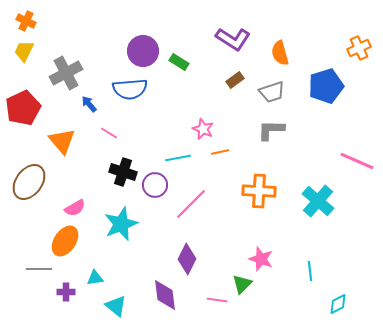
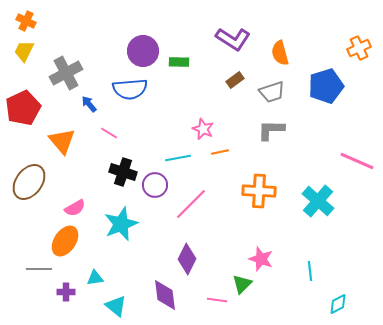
green rectangle at (179, 62): rotated 30 degrees counterclockwise
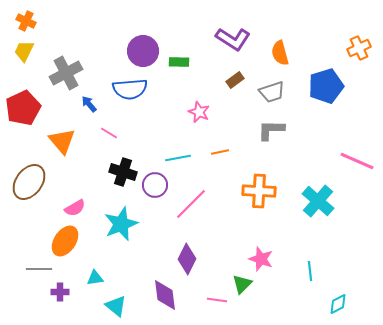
pink star at (203, 129): moved 4 px left, 17 px up
purple cross at (66, 292): moved 6 px left
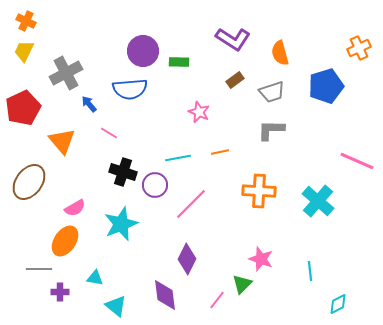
cyan triangle at (95, 278): rotated 18 degrees clockwise
pink line at (217, 300): rotated 60 degrees counterclockwise
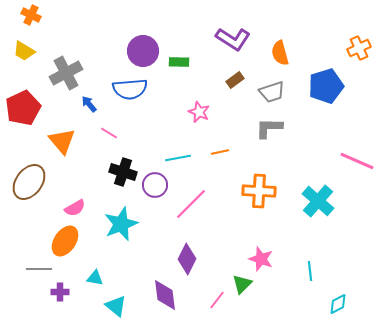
orange cross at (26, 21): moved 5 px right, 6 px up
yellow trapezoid at (24, 51): rotated 85 degrees counterclockwise
gray L-shape at (271, 130): moved 2 px left, 2 px up
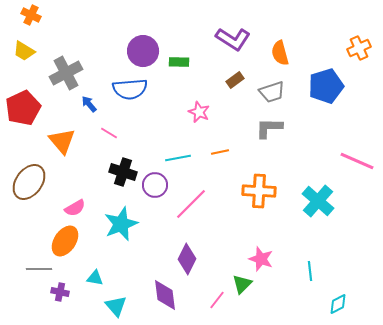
purple cross at (60, 292): rotated 12 degrees clockwise
cyan triangle at (116, 306): rotated 10 degrees clockwise
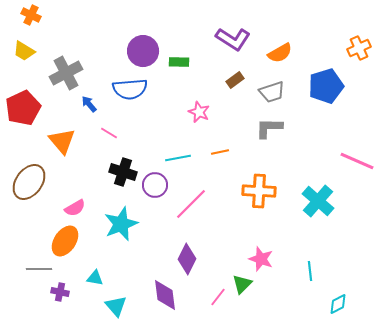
orange semicircle at (280, 53): rotated 105 degrees counterclockwise
pink line at (217, 300): moved 1 px right, 3 px up
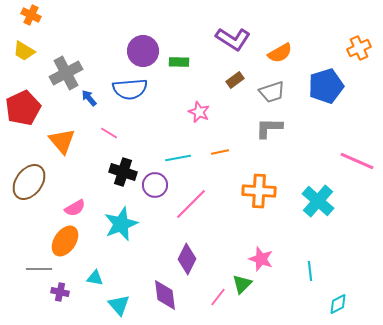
blue arrow at (89, 104): moved 6 px up
cyan triangle at (116, 306): moved 3 px right, 1 px up
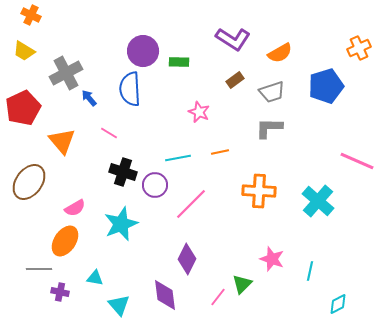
blue semicircle at (130, 89): rotated 92 degrees clockwise
pink star at (261, 259): moved 11 px right
cyan line at (310, 271): rotated 18 degrees clockwise
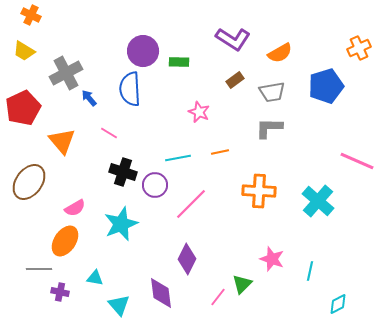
gray trapezoid at (272, 92): rotated 8 degrees clockwise
purple diamond at (165, 295): moved 4 px left, 2 px up
